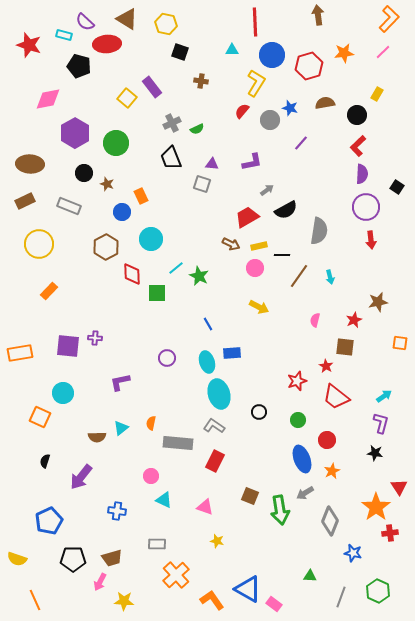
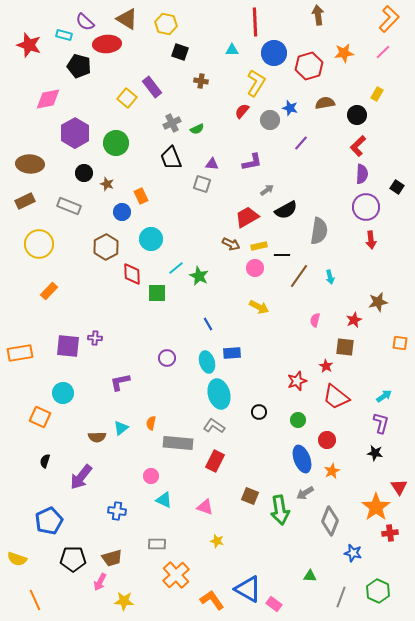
blue circle at (272, 55): moved 2 px right, 2 px up
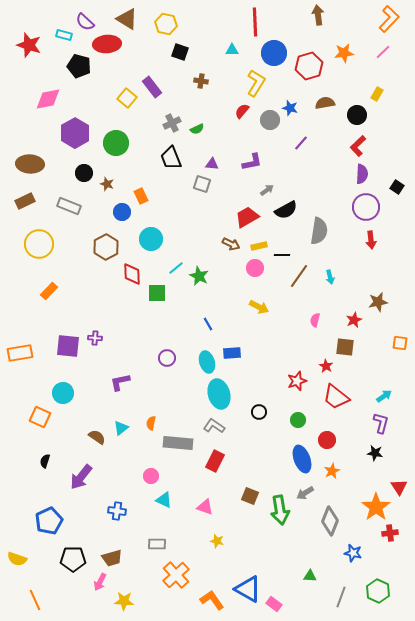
brown semicircle at (97, 437): rotated 144 degrees counterclockwise
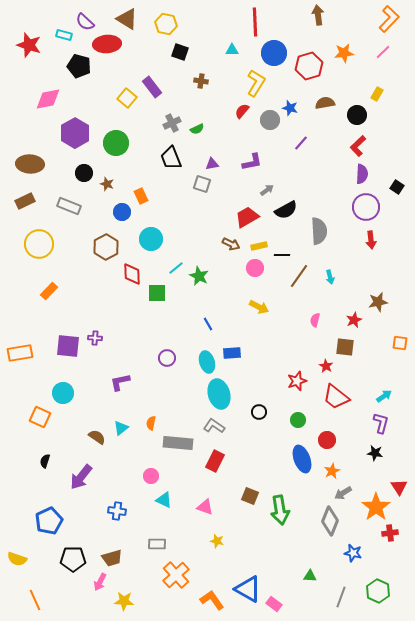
purple triangle at (212, 164): rotated 16 degrees counterclockwise
gray semicircle at (319, 231): rotated 12 degrees counterclockwise
gray arrow at (305, 493): moved 38 px right
